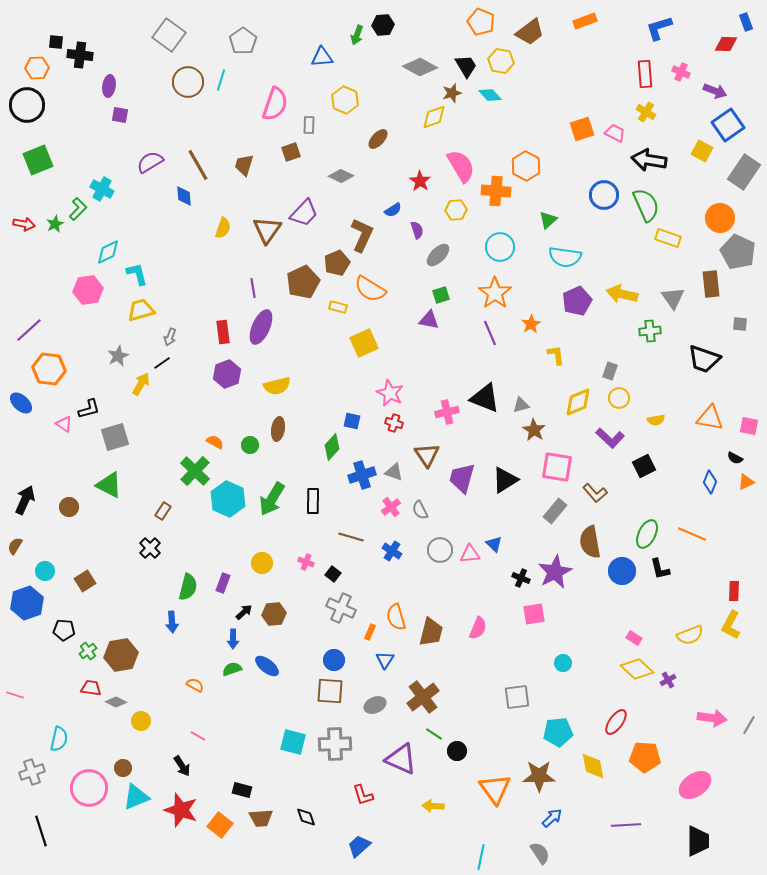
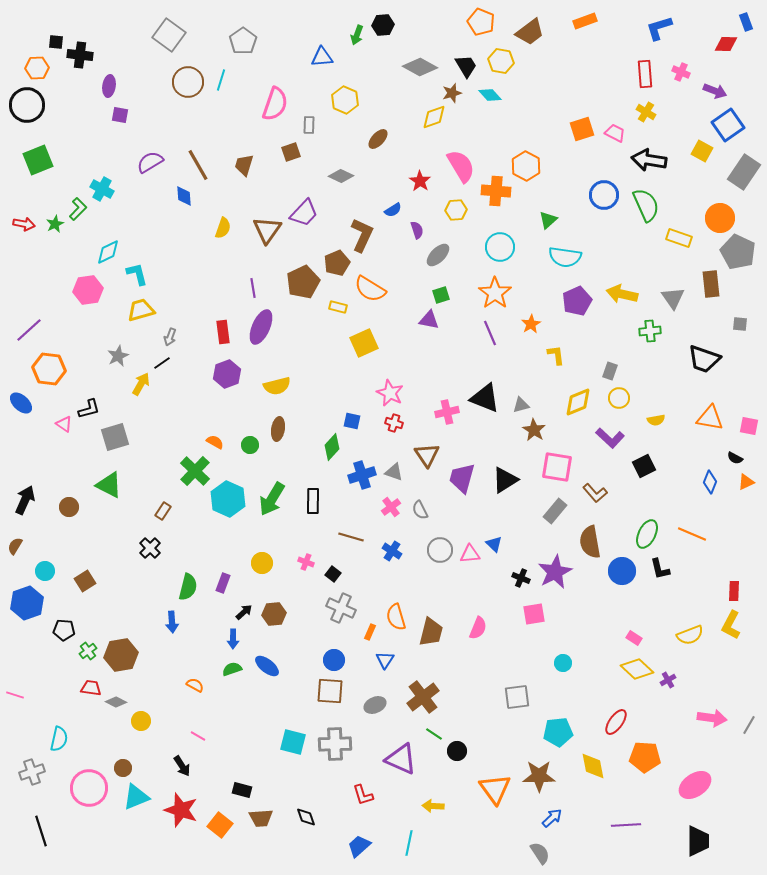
yellow rectangle at (668, 238): moved 11 px right
cyan line at (481, 857): moved 72 px left, 14 px up
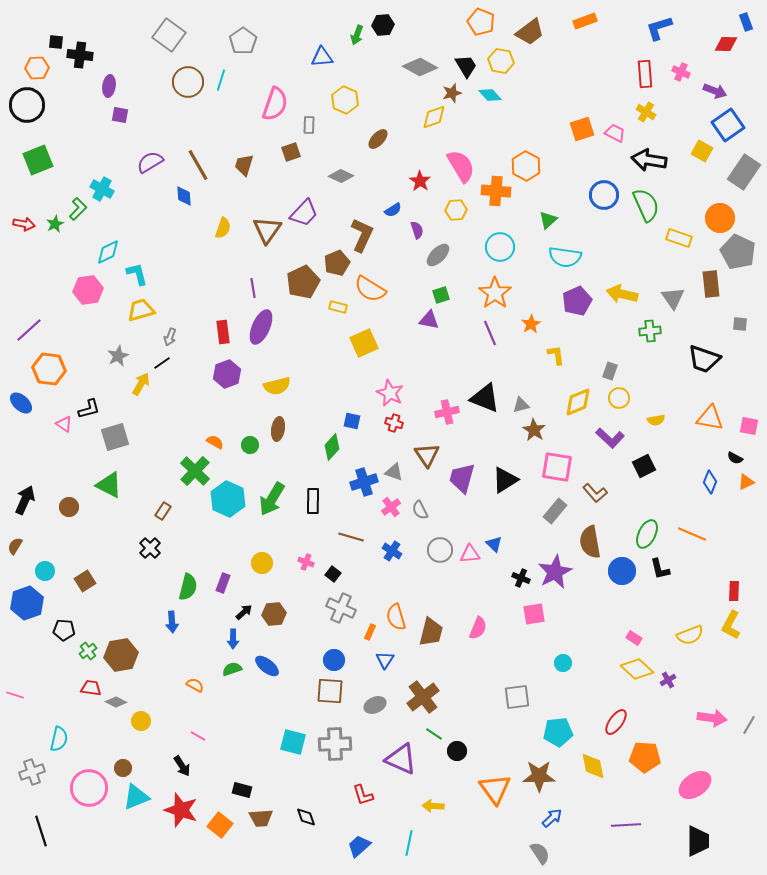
blue cross at (362, 475): moved 2 px right, 7 px down
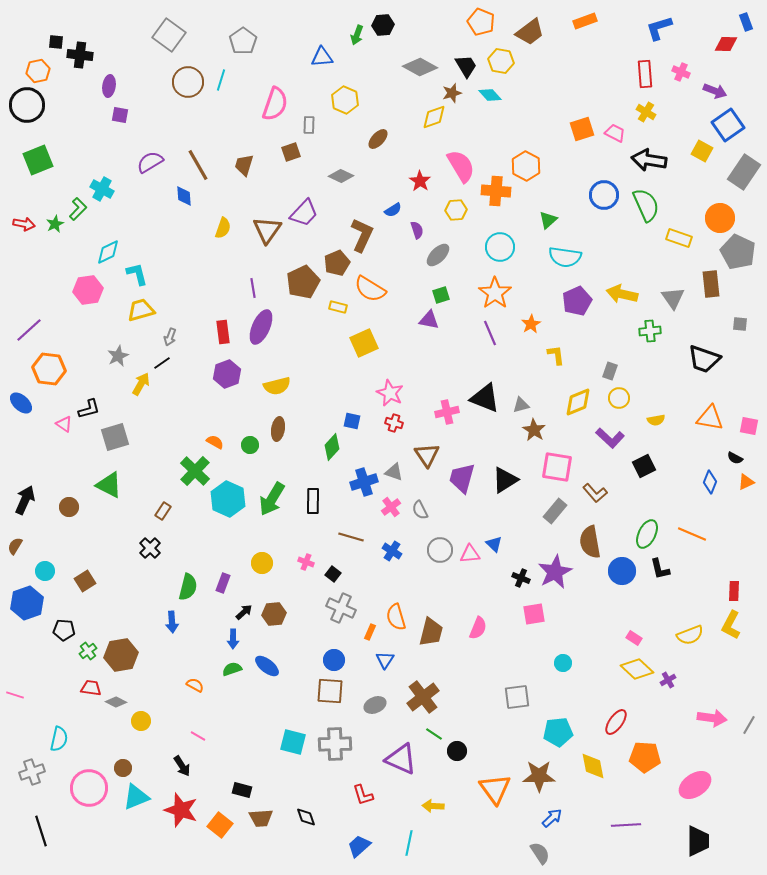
orange hexagon at (37, 68): moved 1 px right, 3 px down; rotated 10 degrees counterclockwise
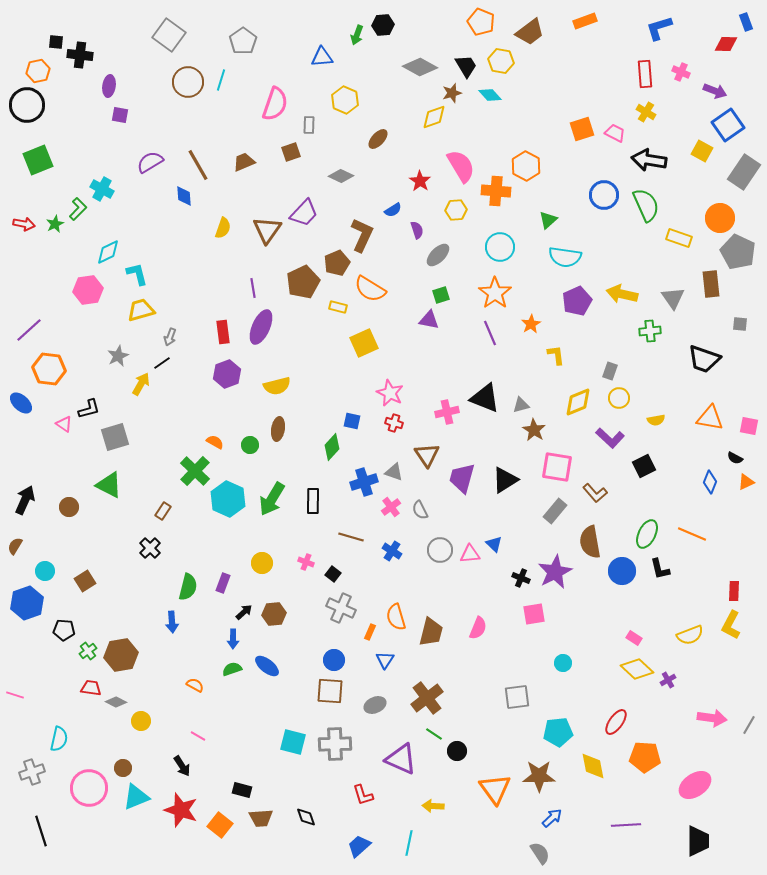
brown trapezoid at (244, 165): moved 3 px up; rotated 50 degrees clockwise
brown cross at (423, 697): moved 4 px right, 1 px down
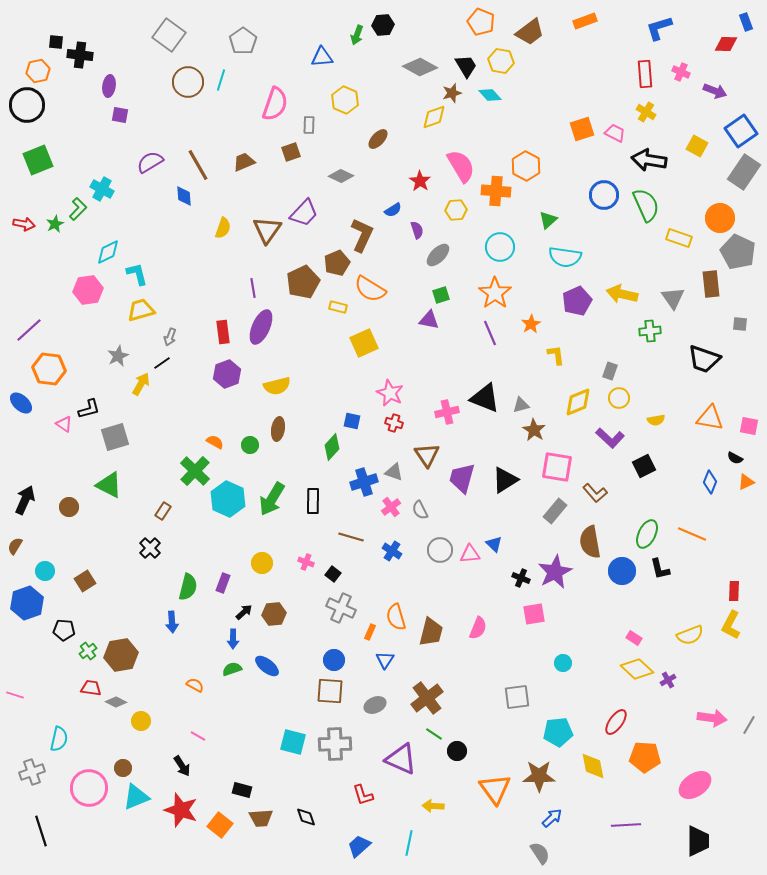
blue square at (728, 125): moved 13 px right, 6 px down
yellow square at (702, 151): moved 5 px left, 5 px up
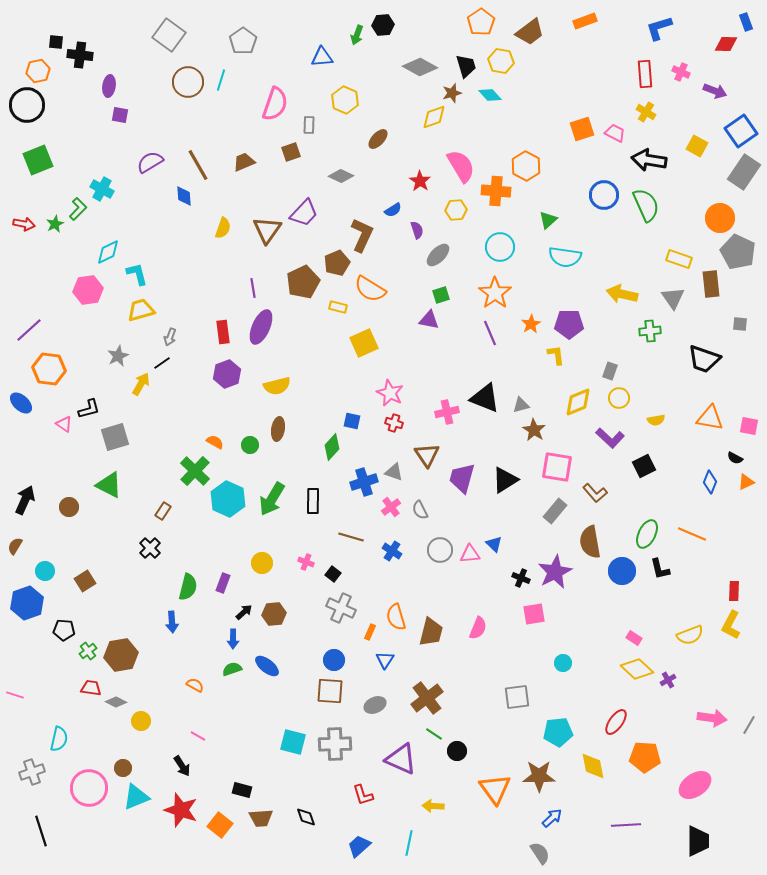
orange pentagon at (481, 22): rotated 16 degrees clockwise
black trapezoid at (466, 66): rotated 15 degrees clockwise
yellow rectangle at (679, 238): moved 21 px down
purple pentagon at (577, 301): moved 8 px left, 23 px down; rotated 24 degrees clockwise
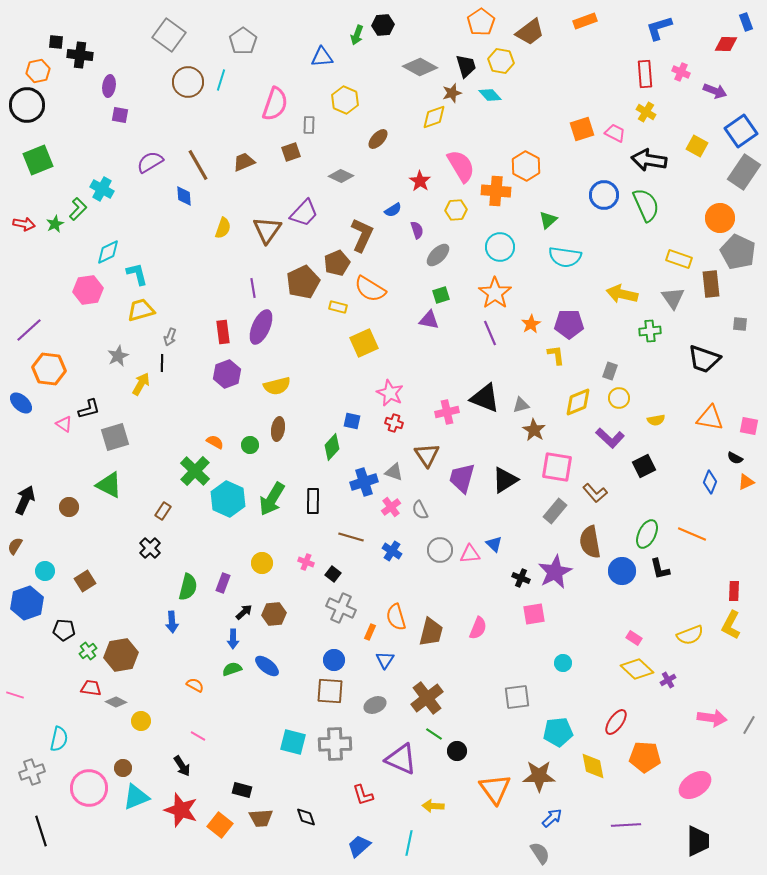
black line at (162, 363): rotated 54 degrees counterclockwise
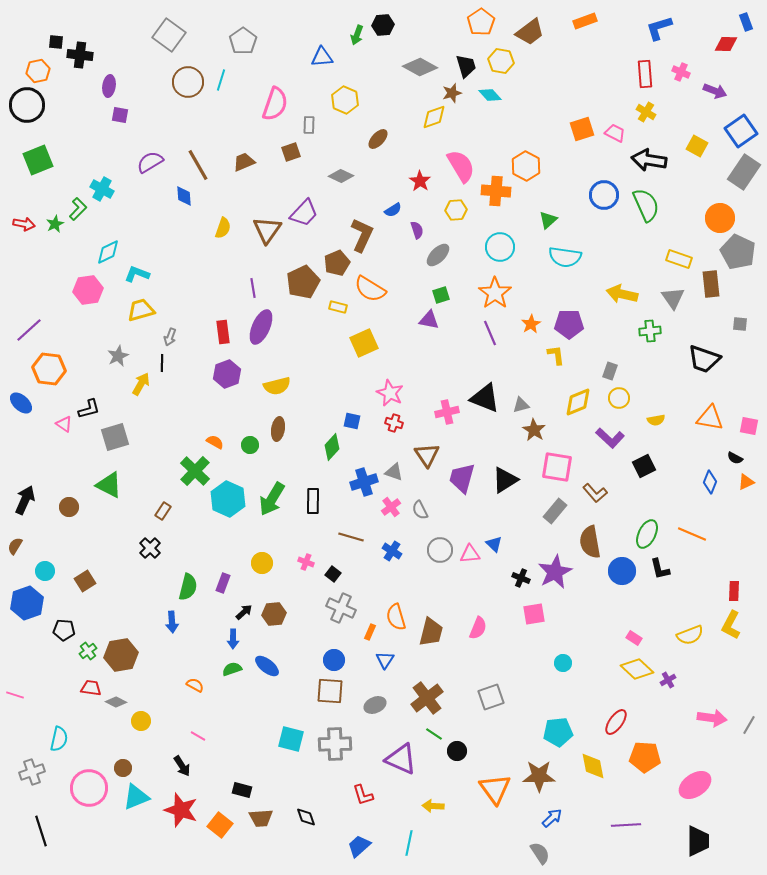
cyan L-shape at (137, 274): rotated 55 degrees counterclockwise
gray square at (517, 697): moved 26 px left; rotated 12 degrees counterclockwise
cyan square at (293, 742): moved 2 px left, 3 px up
